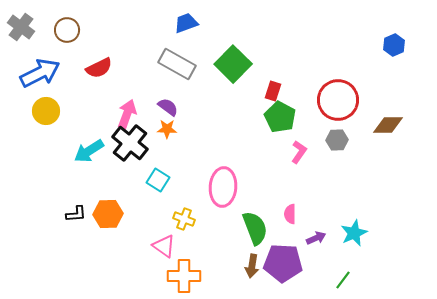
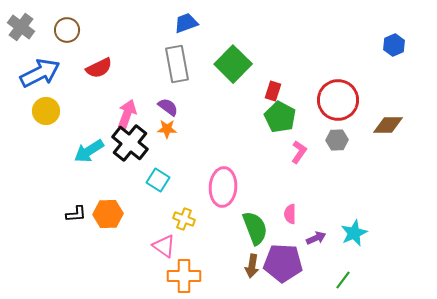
gray rectangle: rotated 51 degrees clockwise
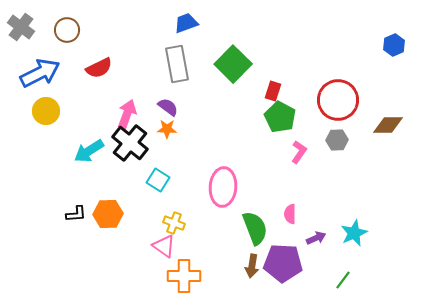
yellow cross: moved 10 px left, 4 px down
